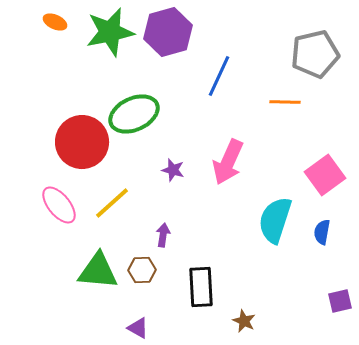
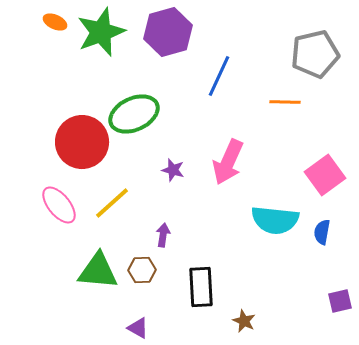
green star: moved 9 px left; rotated 9 degrees counterclockwise
cyan semicircle: rotated 102 degrees counterclockwise
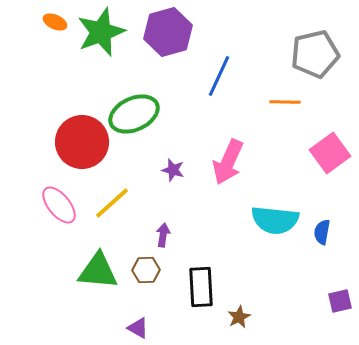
pink square: moved 5 px right, 22 px up
brown hexagon: moved 4 px right
brown star: moved 5 px left, 4 px up; rotated 20 degrees clockwise
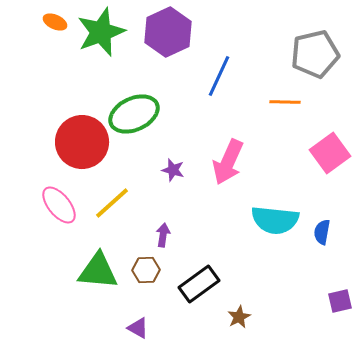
purple hexagon: rotated 9 degrees counterclockwise
black rectangle: moved 2 px left, 3 px up; rotated 57 degrees clockwise
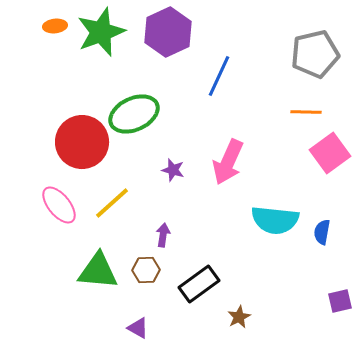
orange ellipse: moved 4 px down; rotated 30 degrees counterclockwise
orange line: moved 21 px right, 10 px down
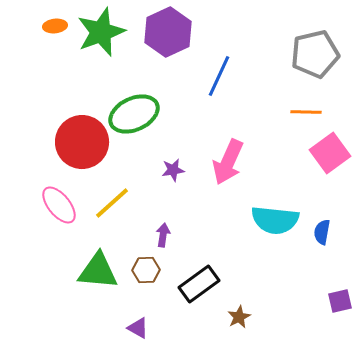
purple star: rotated 25 degrees counterclockwise
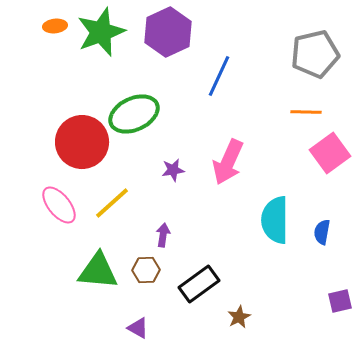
cyan semicircle: rotated 84 degrees clockwise
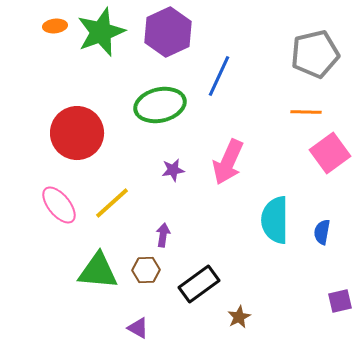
green ellipse: moved 26 px right, 9 px up; rotated 12 degrees clockwise
red circle: moved 5 px left, 9 px up
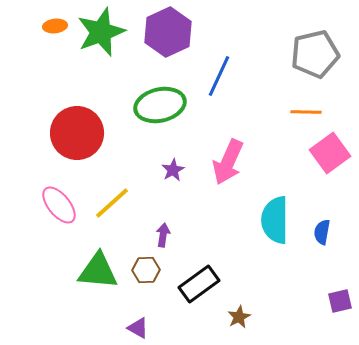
purple star: rotated 20 degrees counterclockwise
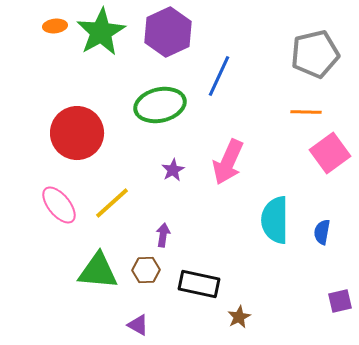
green star: rotated 9 degrees counterclockwise
black rectangle: rotated 48 degrees clockwise
purple triangle: moved 3 px up
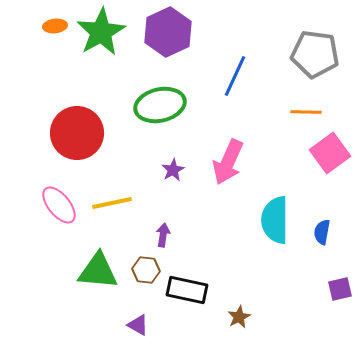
gray pentagon: rotated 21 degrees clockwise
blue line: moved 16 px right
yellow line: rotated 30 degrees clockwise
brown hexagon: rotated 8 degrees clockwise
black rectangle: moved 12 px left, 6 px down
purple square: moved 12 px up
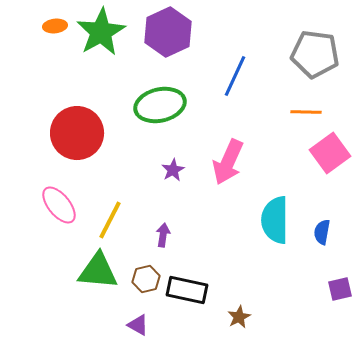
yellow line: moved 2 px left, 17 px down; rotated 51 degrees counterclockwise
brown hexagon: moved 9 px down; rotated 20 degrees counterclockwise
